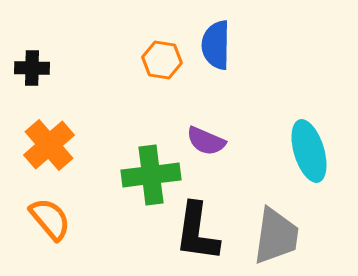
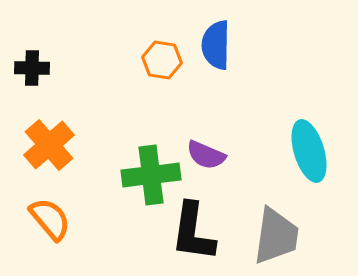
purple semicircle: moved 14 px down
black L-shape: moved 4 px left
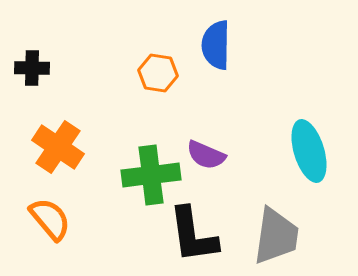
orange hexagon: moved 4 px left, 13 px down
orange cross: moved 9 px right, 2 px down; rotated 15 degrees counterclockwise
black L-shape: moved 3 px down; rotated 16 degrees counterclockwise
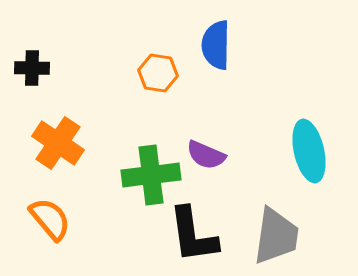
orange cross: moved 4 px up
cyan ellipse: rotated 4 degrees clockwise
